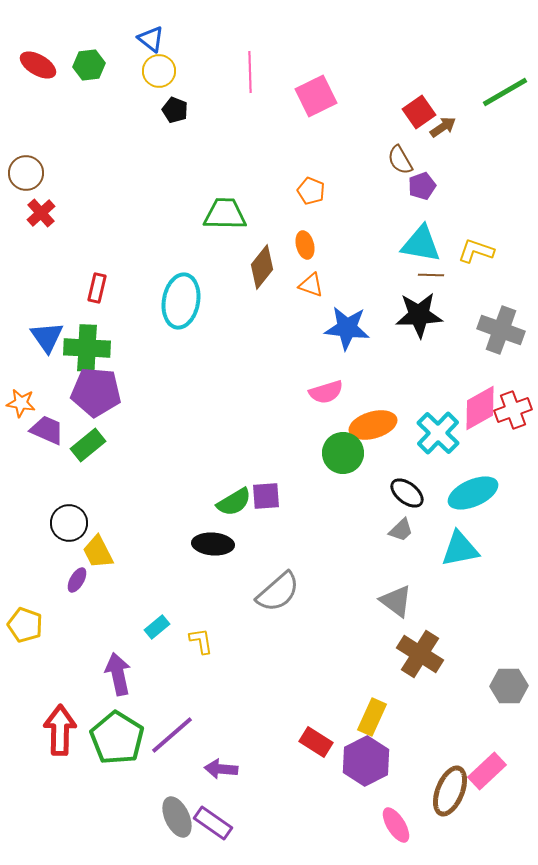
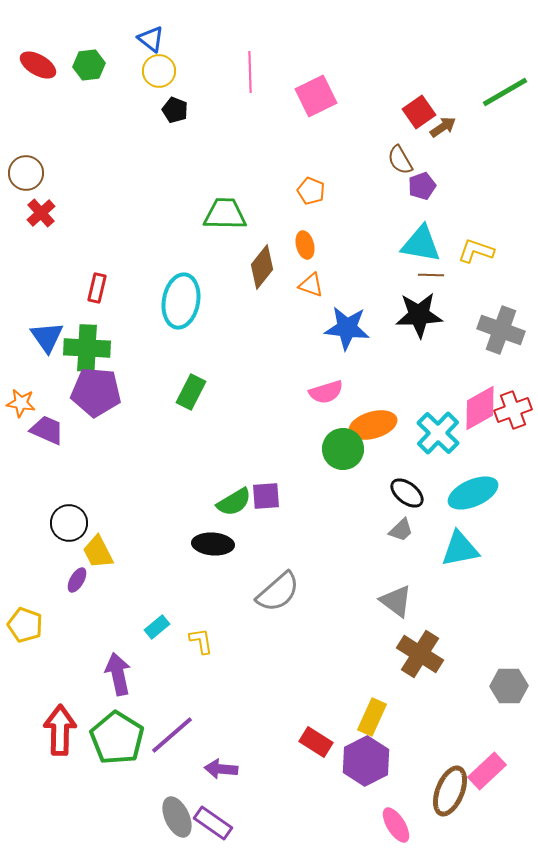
green rectangle at (88, 445): moved 103 px right, 53 px up; rotated 24 degrees counterclockwise
green circle at (343, 453): moved 4 px up
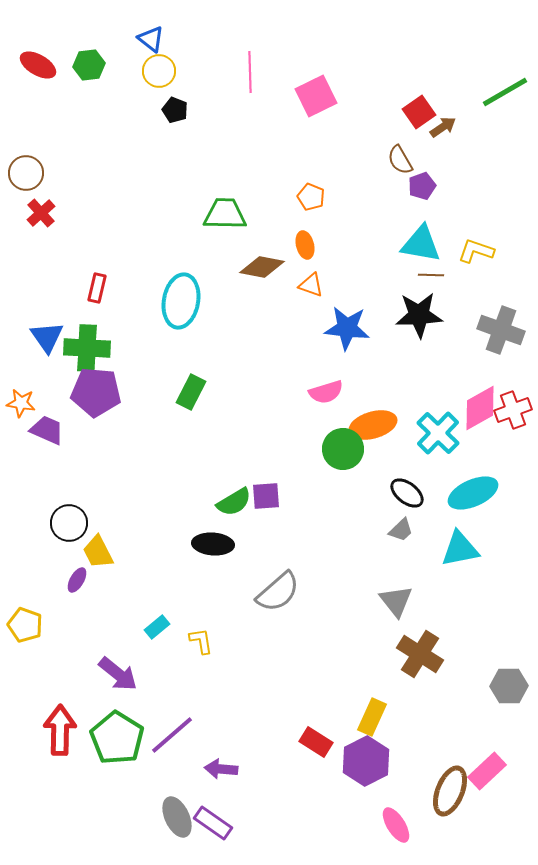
orange pentagon at (311, 191): moved 6 px down
brown diamond at (262, 267): rotated 63 degrees clockwise
gray triangle at (396, 601): rotated 15 degrees clockwise
purple arrow at (118, 674): rotated 141 degrees clockwise
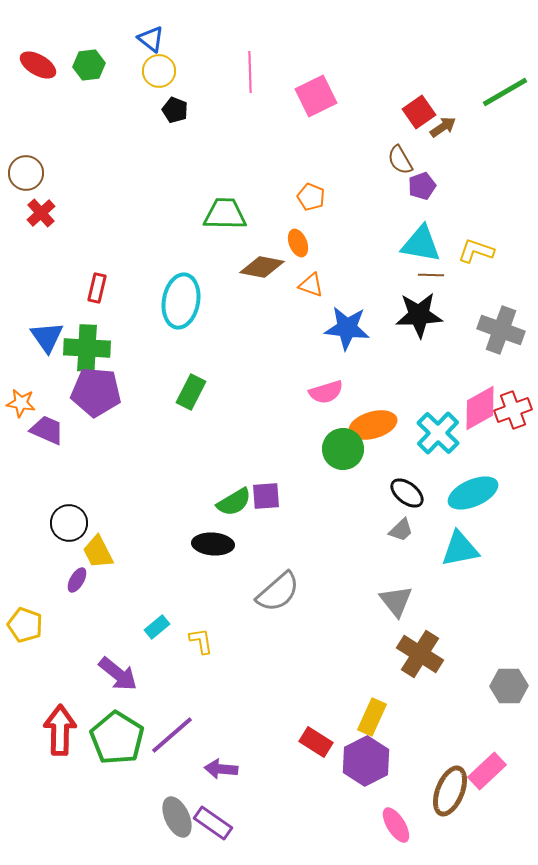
orange ellipse at (305, 245): moved 7 px left, 2 px up; rotated 8 degrees counterclockwise
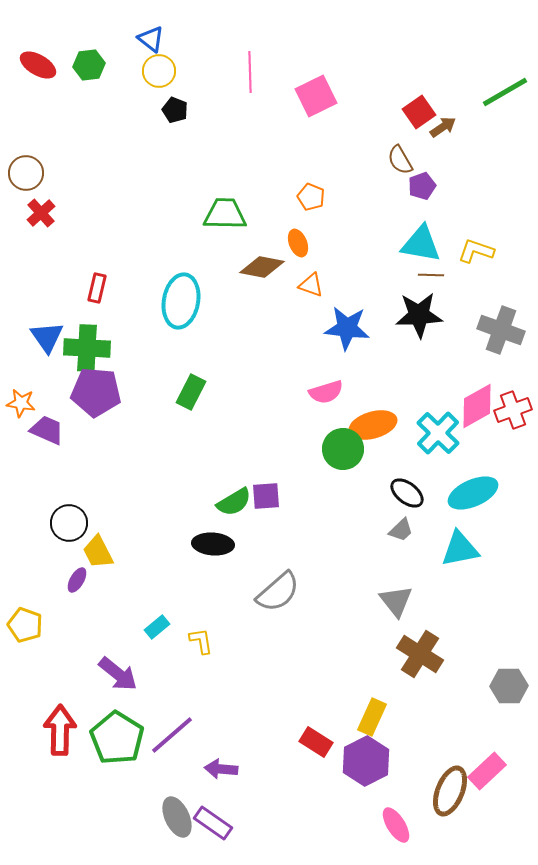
pink diamond at (480, 408): moved 3 px left, 2 px up
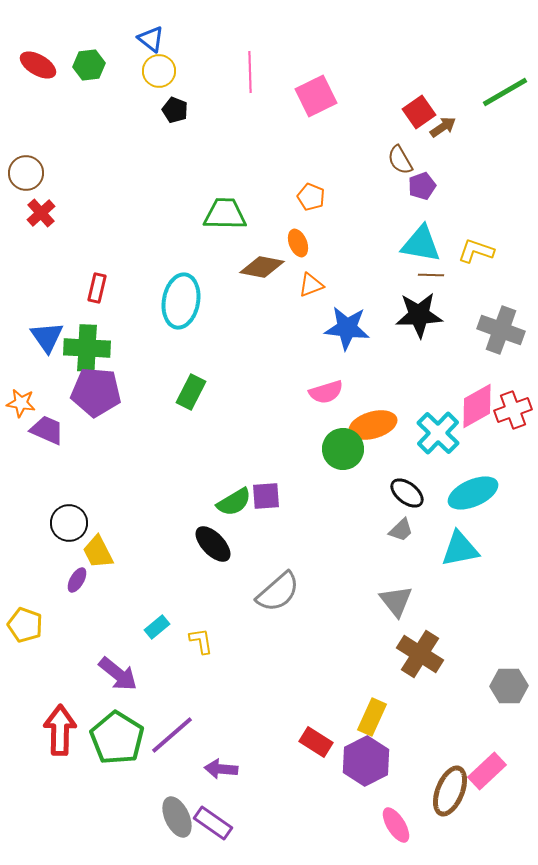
orange triangle at (311, 285): rotated 40 degrees counterclockwise
black ellipse at (213, 544): rotated 42 degrees clockwise
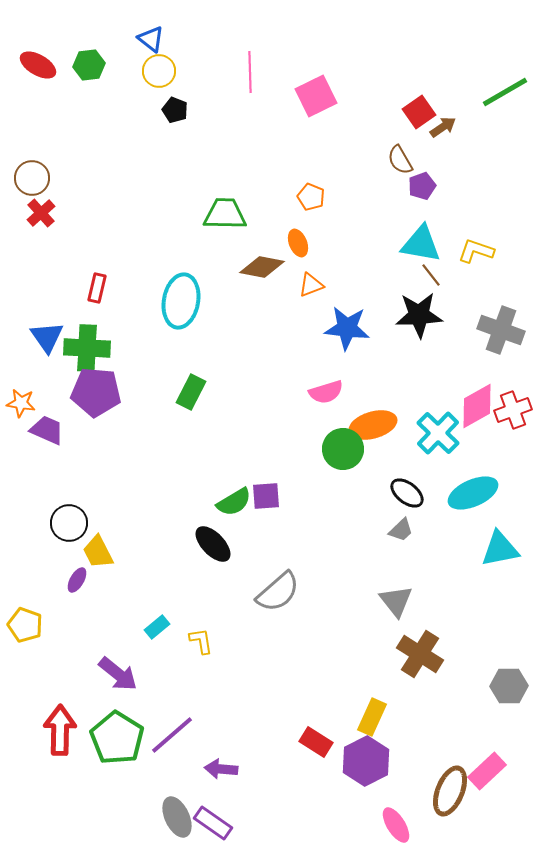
brown circle at (26, 173): moved 6 px right, 5 px down
brown line at (431, 275): rotated 50 degrees clockwise
cyan triangle at (460, 549): moved 40 px right
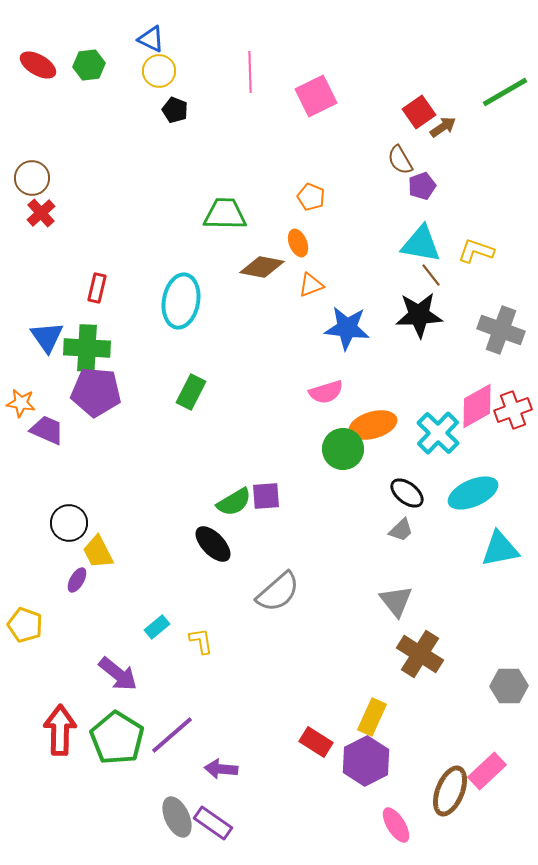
blue triangle at (151, 39): rotated 12 degrees counterclockwise
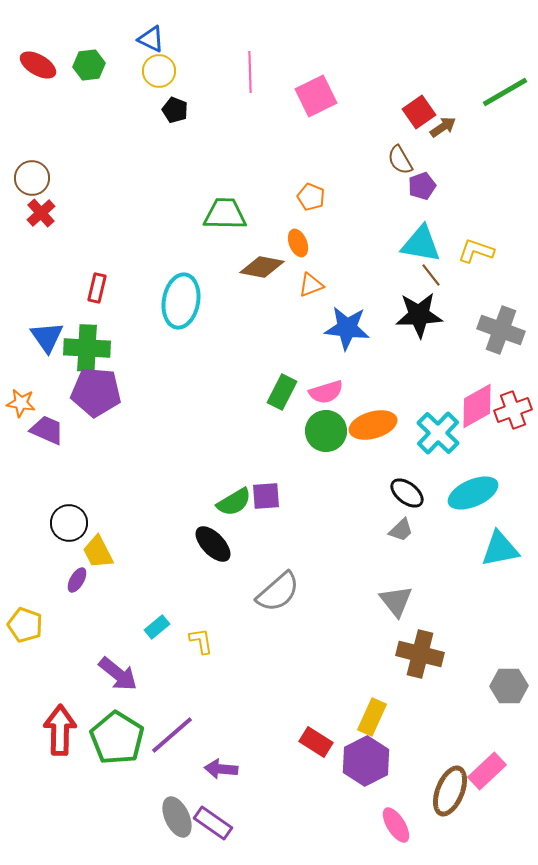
green rectangle at (191, 392): moved 91 px right
green circle at (343, 449): moved 17 px left, 18 px up
brown cross at (420, 654): rotated 18 degrees counterclockwise
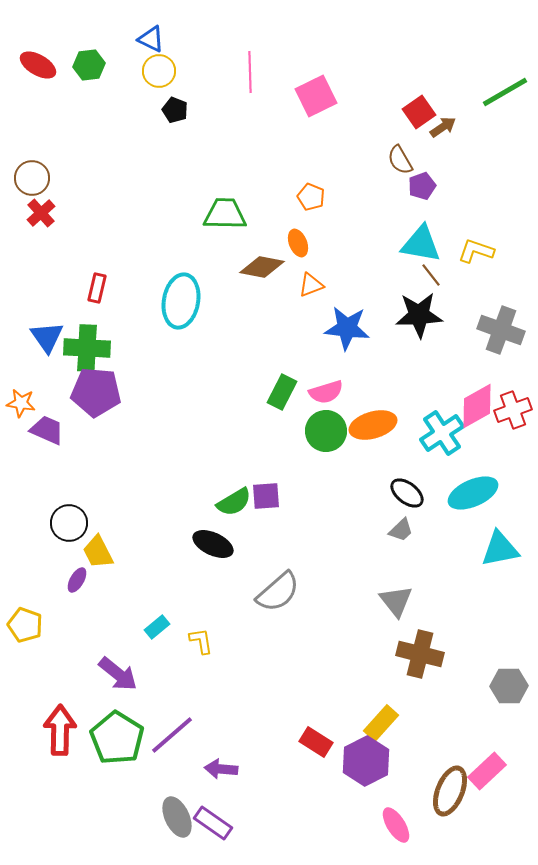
cyan cross at (438, 433): moved 4 px right; rotated 12 degrees clockwise
black ellipse at (213, 544): rotated 21 degrees counterclockwise
yellow rectangle at (372, 717): moved 9 px right, 6 px down; rotated 18 degrees clockwise
